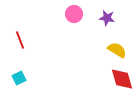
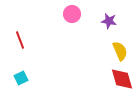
pink circle: moved 2 px left
purple star: moved 2 px right, 3 px down
yellow semicircle: moved 3 px right, 1 px down; rotated 36 degrees clockwise
cyan square: moved 2 px right
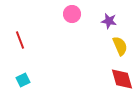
yellow semicircle: moved 5 px up
cyan square: moved 2 px right, 2 px down
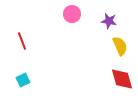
red line: moved 2 px right, 1 px down
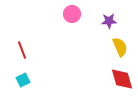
purple star: rotated 14 degrees counterclockwise
red line: moved 9 px down
yellow semicircle: moved 1 px down
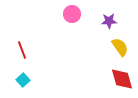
yellow semicircle: rotated 12 degrees counterclockwise
cyan square: rotated 16 degrees counterclockwise
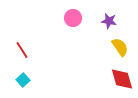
pink circle: moved 1 px right, 4 px down
purple star: rotated 14 degrees clockwise
red line: rotated 12 degrees counterclockwise
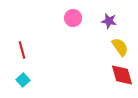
red line: rotated 18 degrees clockwise
red diamond: moved 4 px up
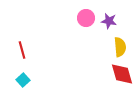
pink circle: moved 13 px right
yellow semicircle: rotated 30 degrees clockwise
red diamond: moved 1 px up
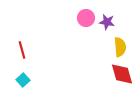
purple star: moved 2 px left, 1 px down
